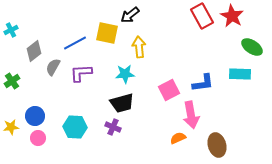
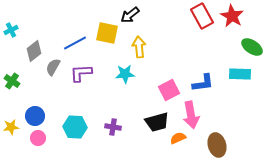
green cross: rotated 21 degrees counterclockwise
black trapezoid: moved 35 px right, 19 px down
purple cross: rotated 14 degrees counterclockwise
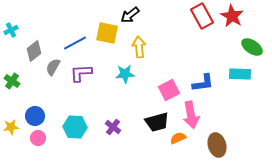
purple cross: rotated 28 degrees clockwise
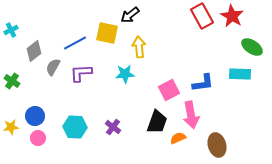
black trapezoid: rotated 55 degrees counterclockwise
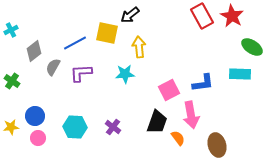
orange semicircle: rotated 77 degrees clockwise
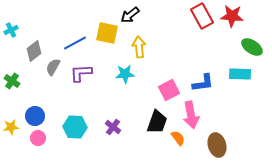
red star: rotated 25 degrees counterclockwise
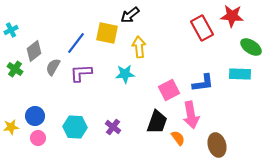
red rectangle: moved 12 px down
blue line: moved 1 px right; rotated 25 degrees counterclockwise
green ellipse: moved 1 px left
green cross: moved 3 px right, 12 px up
